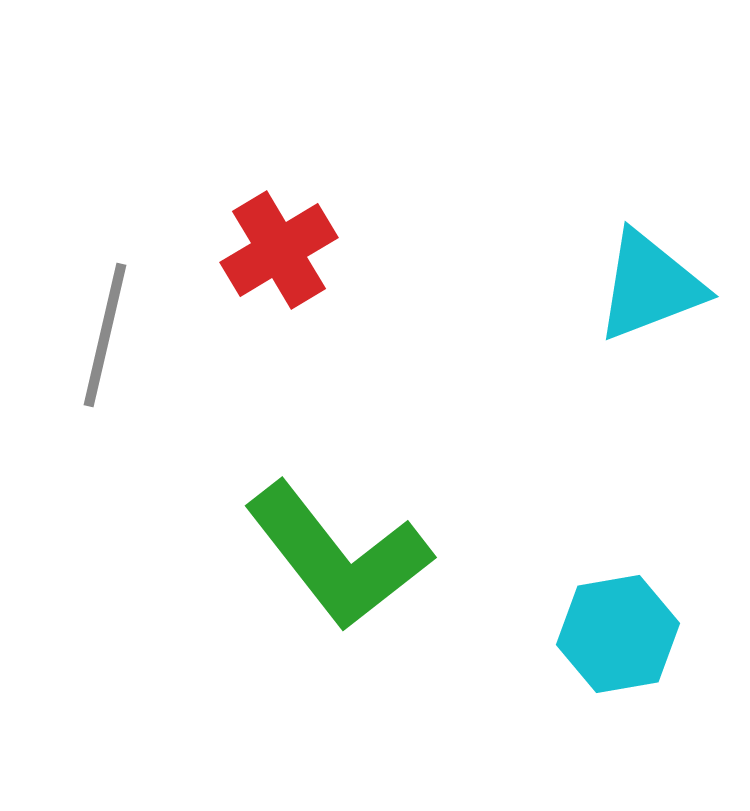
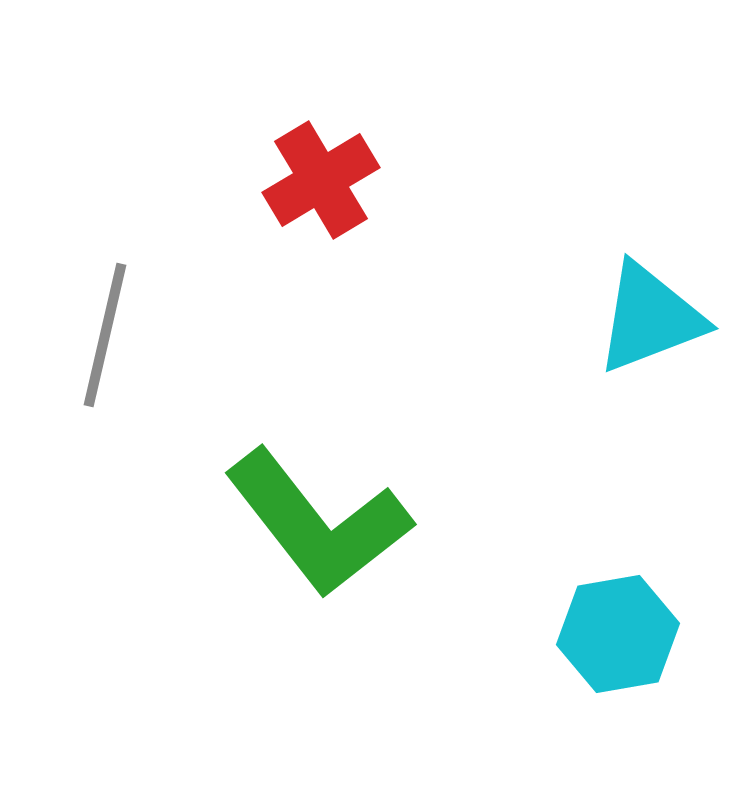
red cross: moved 42 px right, 70 px up
cyan triangle: moved 32 px down
green L-shape: moved 20 px left, 33 px up
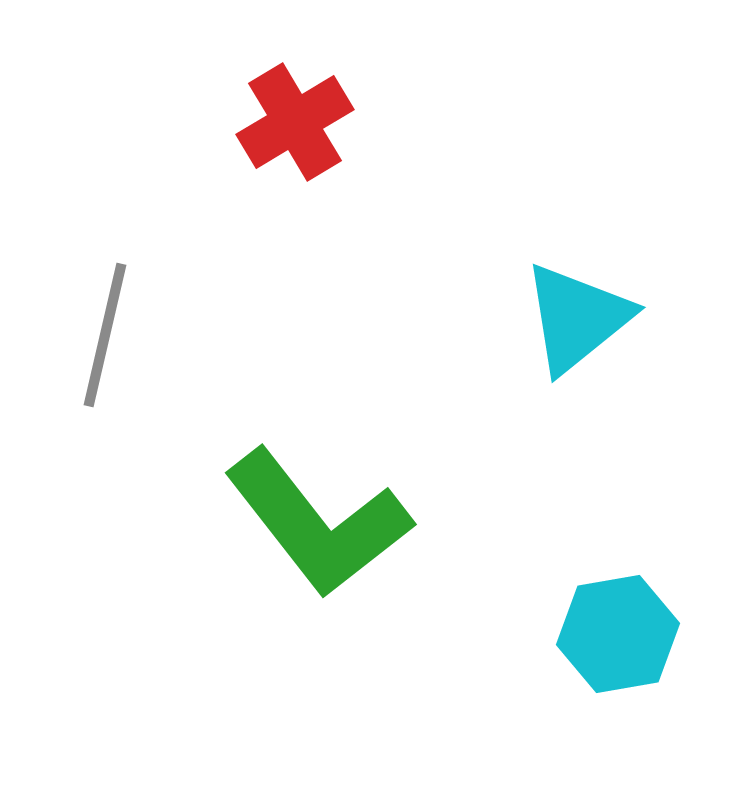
red cross: moved 26 px left, 58 px up
cyan triangle: moved 73 px left; rotated 18 degrees counterclockwise
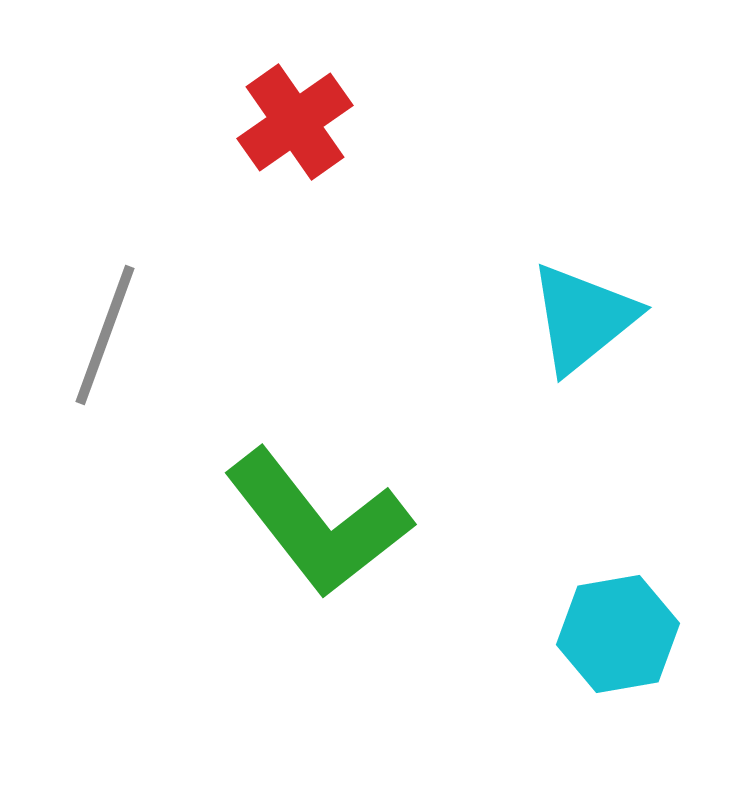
red cross: rotated 4 degrees counterclockwise
cyan triangle: moved 6 px right
gray line: rotated 7 degrees clockwise
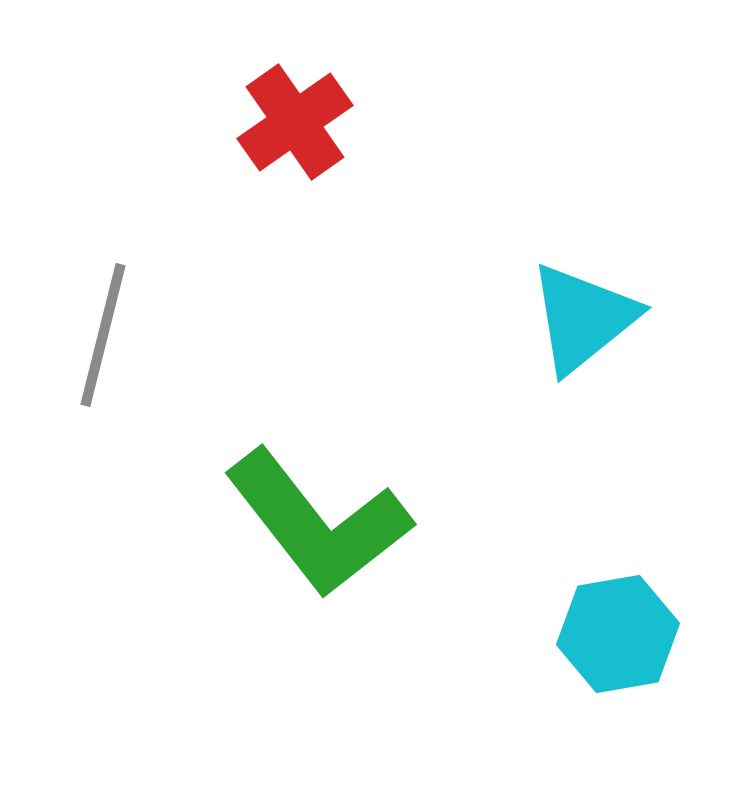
gray line: moved 2 px left; rotated 6 degrees counterclockwise
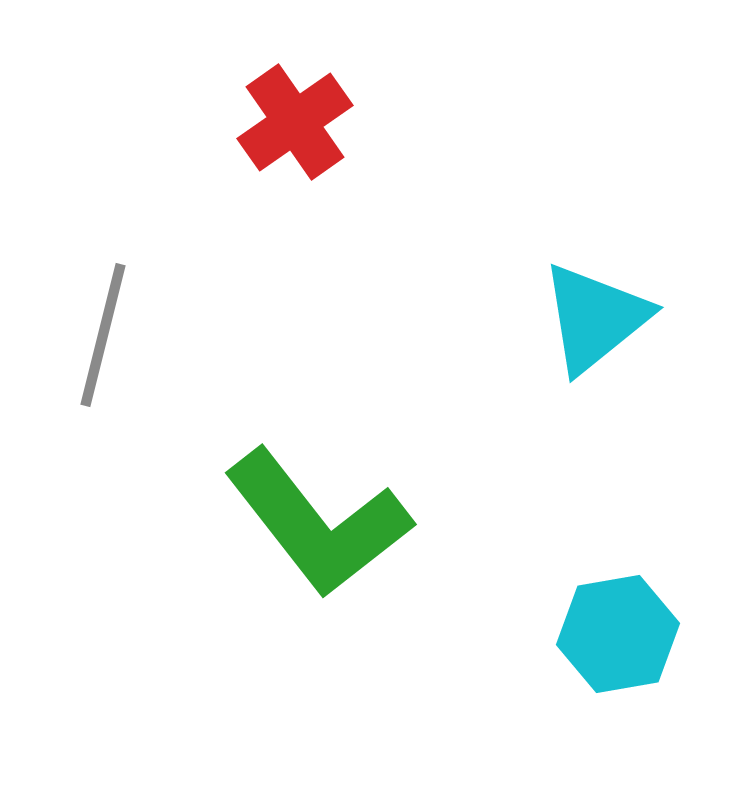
cyan triangle: moved 12 px right
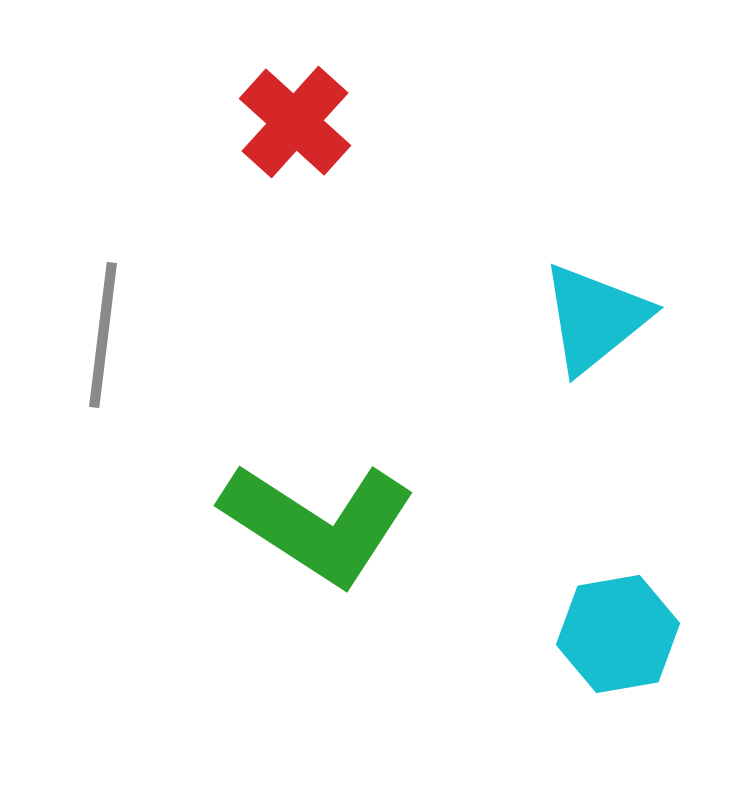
red cross: rotated 13 degrees counterclockwise
gray line: rotated 7 degrees counterclockwise
green L-shape: rotated 19 degrees counterclockwise
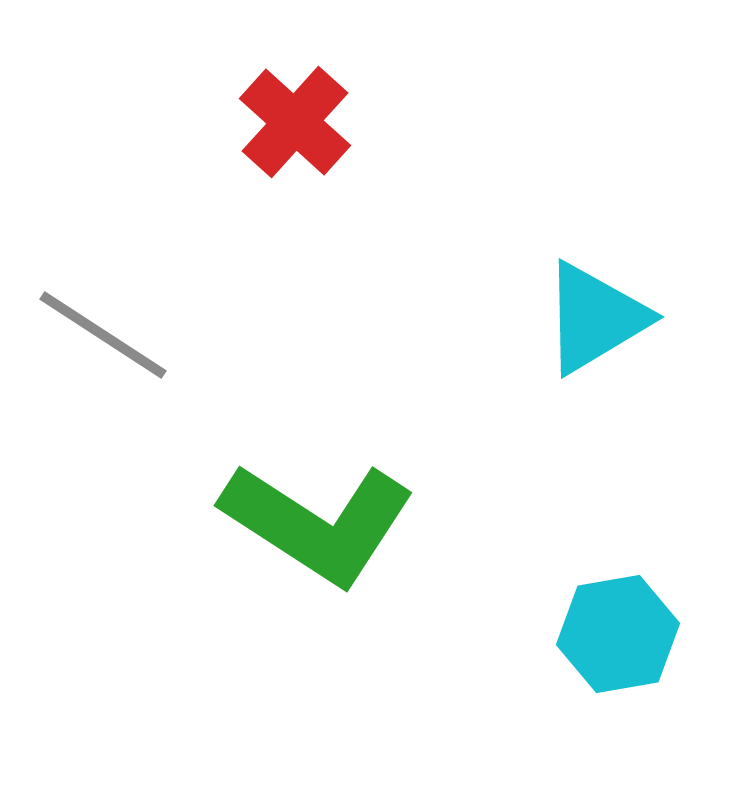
cyan triangle: rotated 8 degrees clockwise
gray line: rotated 64 degrees counterclockwise
